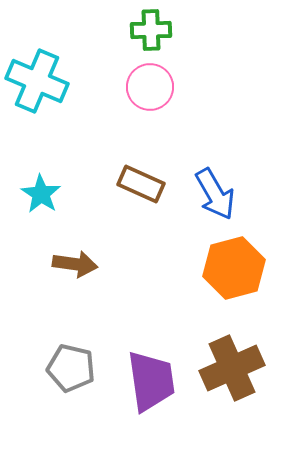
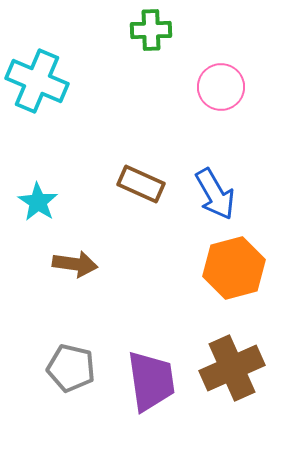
pink circle: moved 71 px right
cyan star: moved 3 px left, 8 px down
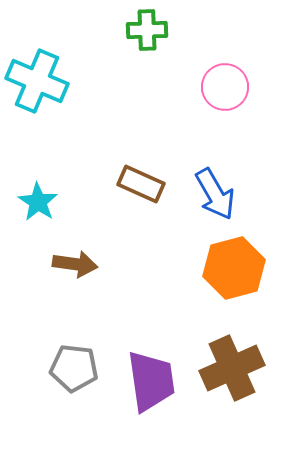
green cross: moved 4 px left
pink circle: moved 4 px right
gray pentagon: moved 3 px right; rotated 6 degrees counterclockwise
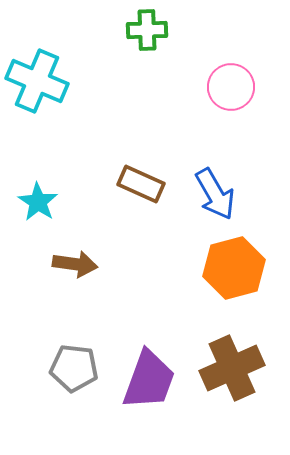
pink circle: moved 6 px right
purple trapezoid: moved 2 px left, 1 px up; rotated 28 degrees clockwise
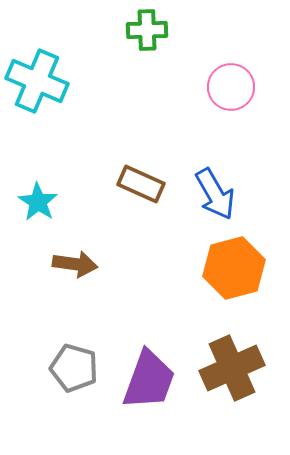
gray pentagon: rotated 9 degrees clockwise
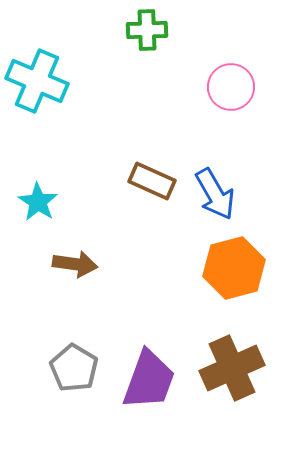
brown rectangle: moved 11 px right, 3 px up
gray pentagon: rotated 15 degrees clockwise
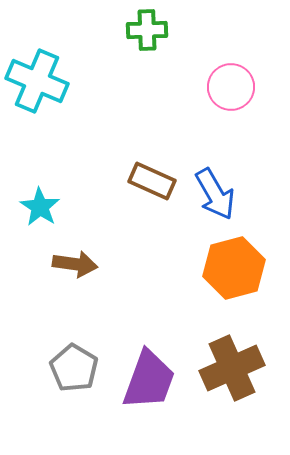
cyan star: moved 2 px right, 5 px down
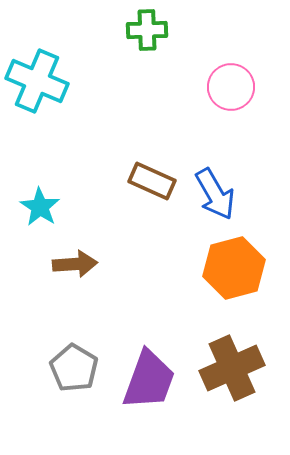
brown arrow: rotated 12 degrees counterclockwise
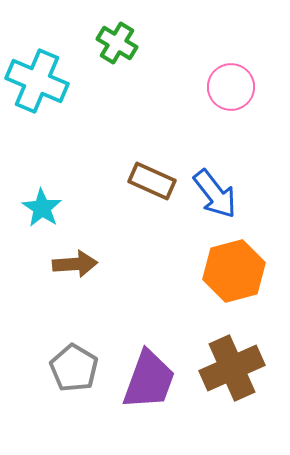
green cross: moved 30 px left, 13 px down; rotated 33 degrees clockwise
blue arrow: rotated 8 degrees counterclockwise
cyan star: moved 2 px right, 1 px down
orange hexagon: moved 3 px down
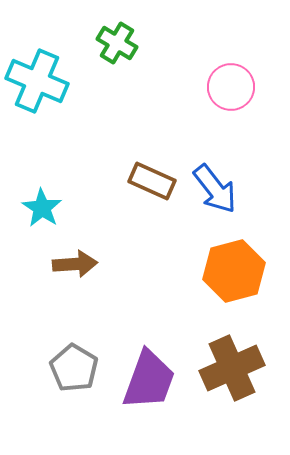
blue arrow: moved 5 px up
